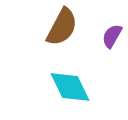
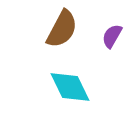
brown semicircle: moved 2 px down
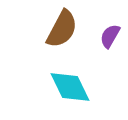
purple semicircle: moved 2 px left
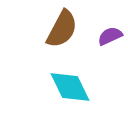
purple semicircle: rotated 35 degrees clockwise
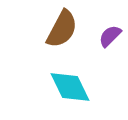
purple semicircle: rotated 20 degrees counterclockwise
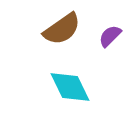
brown semicircle: rotated 27 degrees clockwise
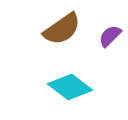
cyan diamond: rotated 27 degrees counterclockwise
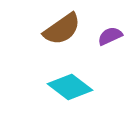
purple semicircle: rotated 20 degrees clockwise
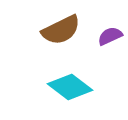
brown semicircle: moved 1 px left, 1 px down; rotated 9 degrees clockwise
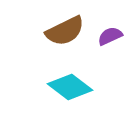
brown semicircle: moved 4 px right, 1 px down
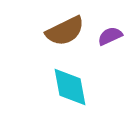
cyan diamond: rotated 42 degrees clockwise
